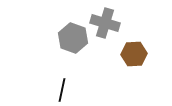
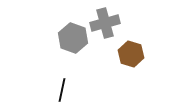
gray cross: rotated 32 degrees counterclockwise
brown hexagon: moved 3 px left; rotated 20 degrees clockwise
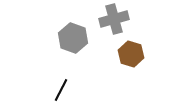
gray cross: moved 9 px right, 4 px up
black line: moved 1 px left; rotated 15 degrees clockwise
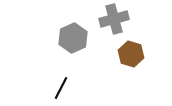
gray hexagon: rotated 16 degrees clockwise
black line: moved 2 px up
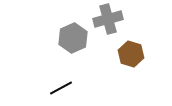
gray cross: moved 6 px left
black line: rotated 35 degrees clockwise
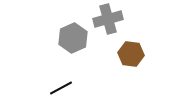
brown hexagon: rotated 10 degrees counterclockwise
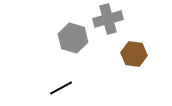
gray hexagon: rotated 20 degrees counterclockwise
brown hexagon: moved 3 px right
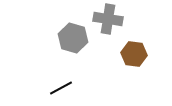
gray cross: rotated 24 degrees clockwise
